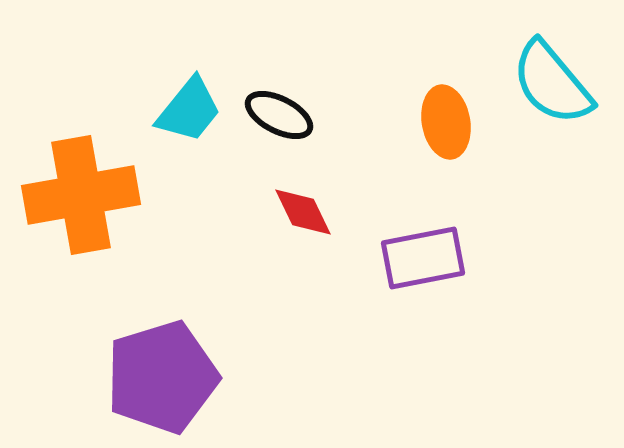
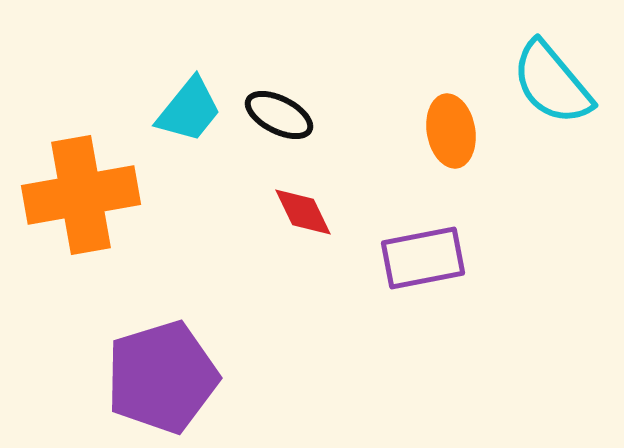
orange ellipse: moved 5 px right, 9 px down
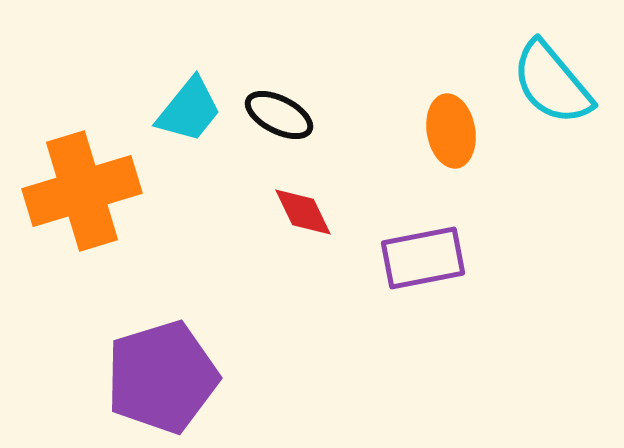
orange cross: moved 1 px right, 4 px up; rotated 7 degrees counterclockwise
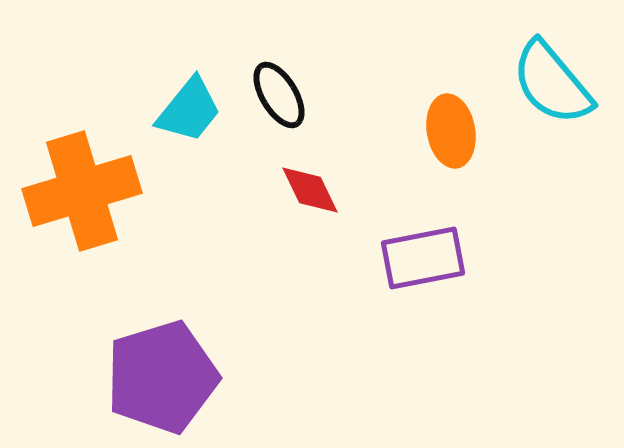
black ellipse: moved 20 px up; rotated 32 degrees clockwise
red diamond: moved 7 px right, 22 px up
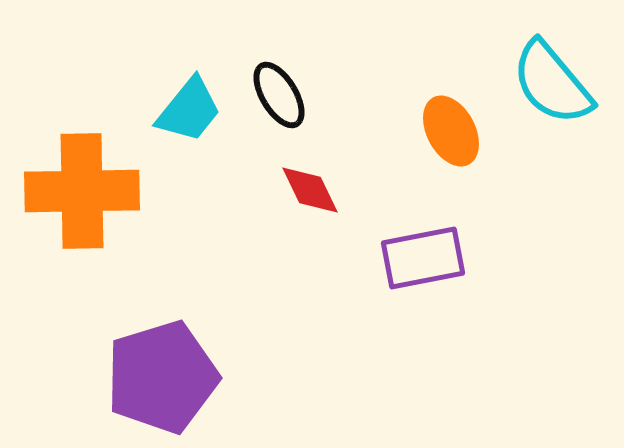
orange ellipse: rotated 18 degrees counterclockwise
orange cross: rotated 16 degrees clockwise
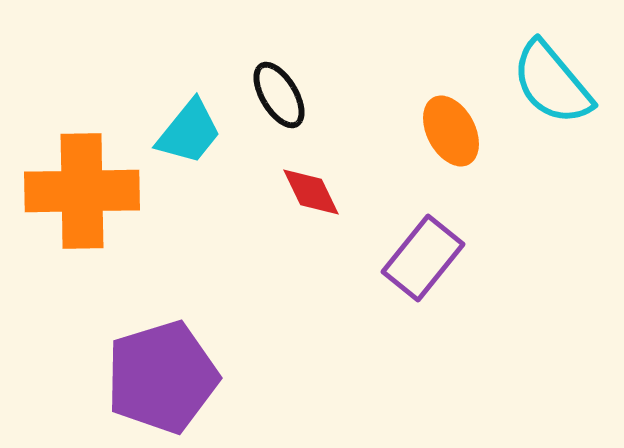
cyan trapezoid: moved 22 px down
red diamond: moved 1 px right, 2 px down
purple rectangle: rotated 40 degrees counterclockwise
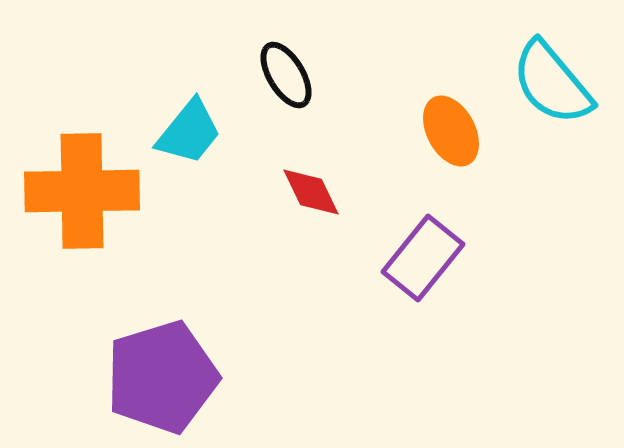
black ellipse: moved 7 px right, 20 px up
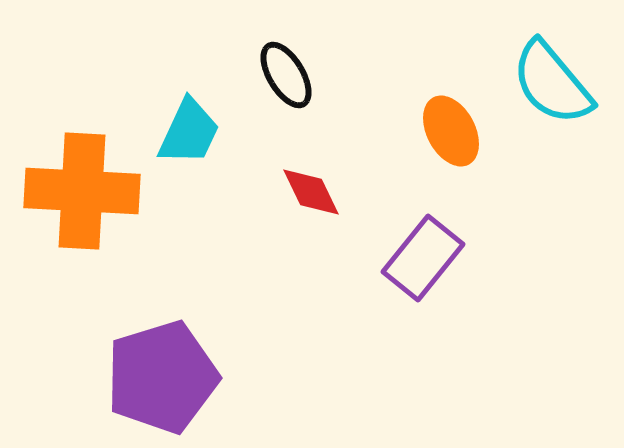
cyan trapezoid: rotated 14 degrees counterclockwise
orange cross: rotated 4 degrees clockwise
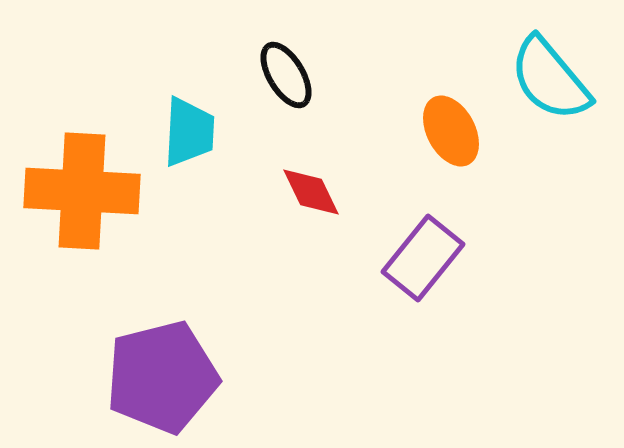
cyan semicircle: moved 2 px left, 4 px up
cyan trapezoid: rotated 22 degrees counterclockwise
purple pentagon: rotated 3 degrees clockwise
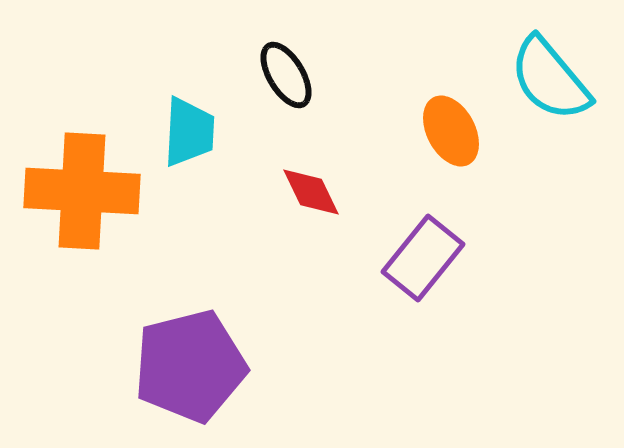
purple pentagon: moved 28 px right, 11 px up
